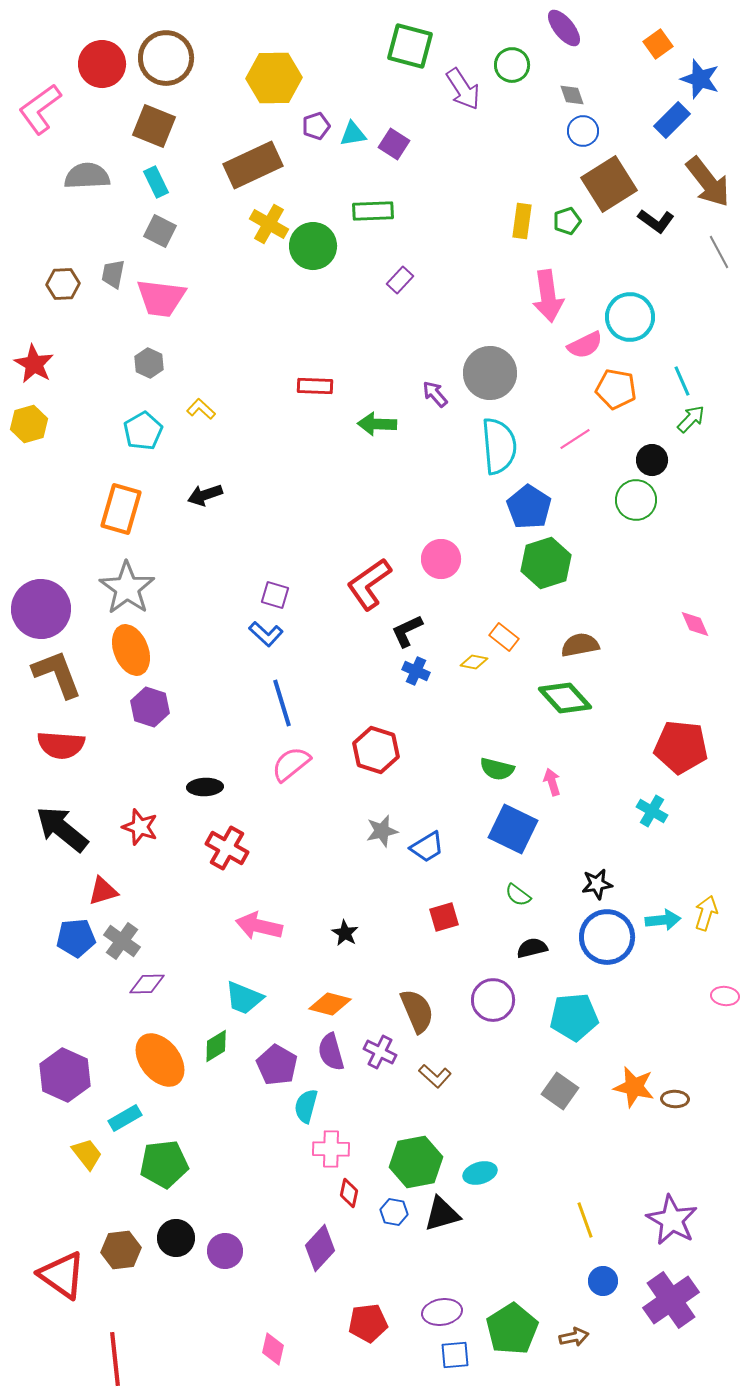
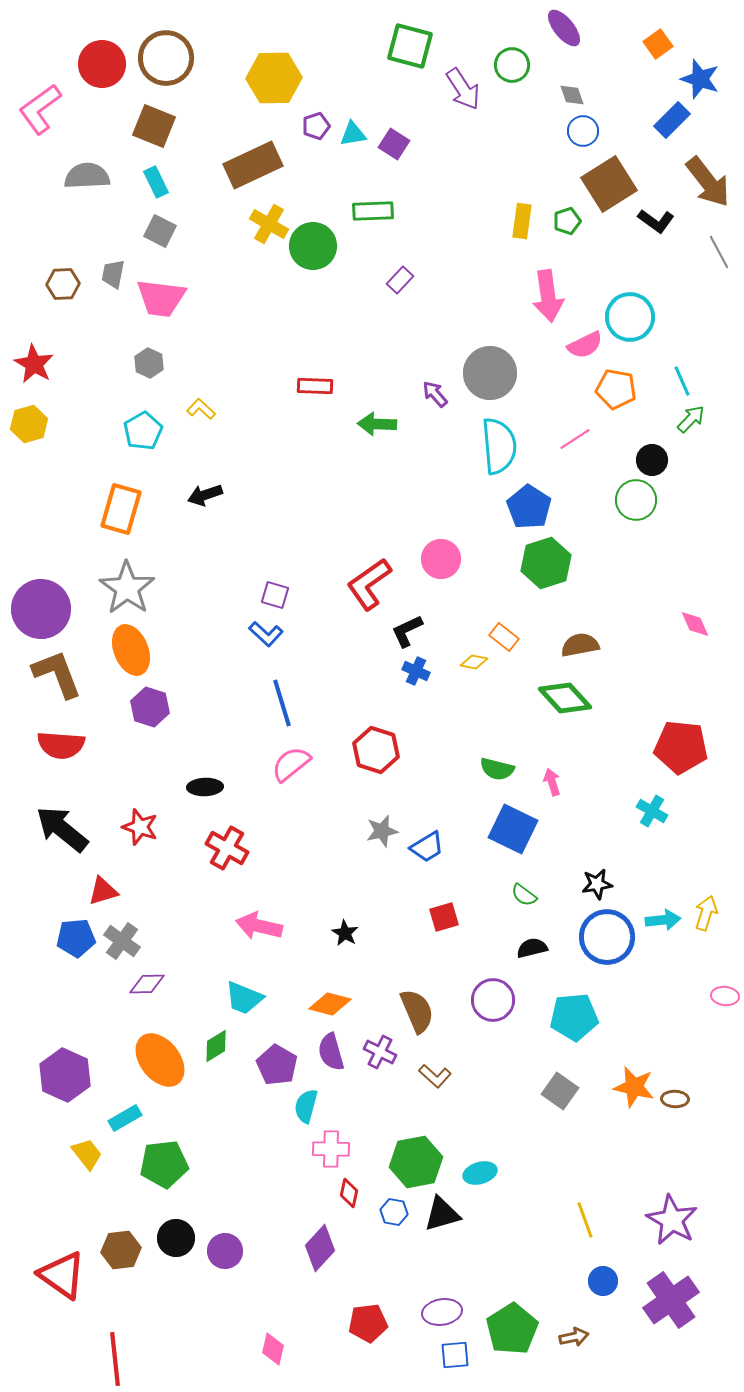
green semicircle at (518, 895): moved 6 px right
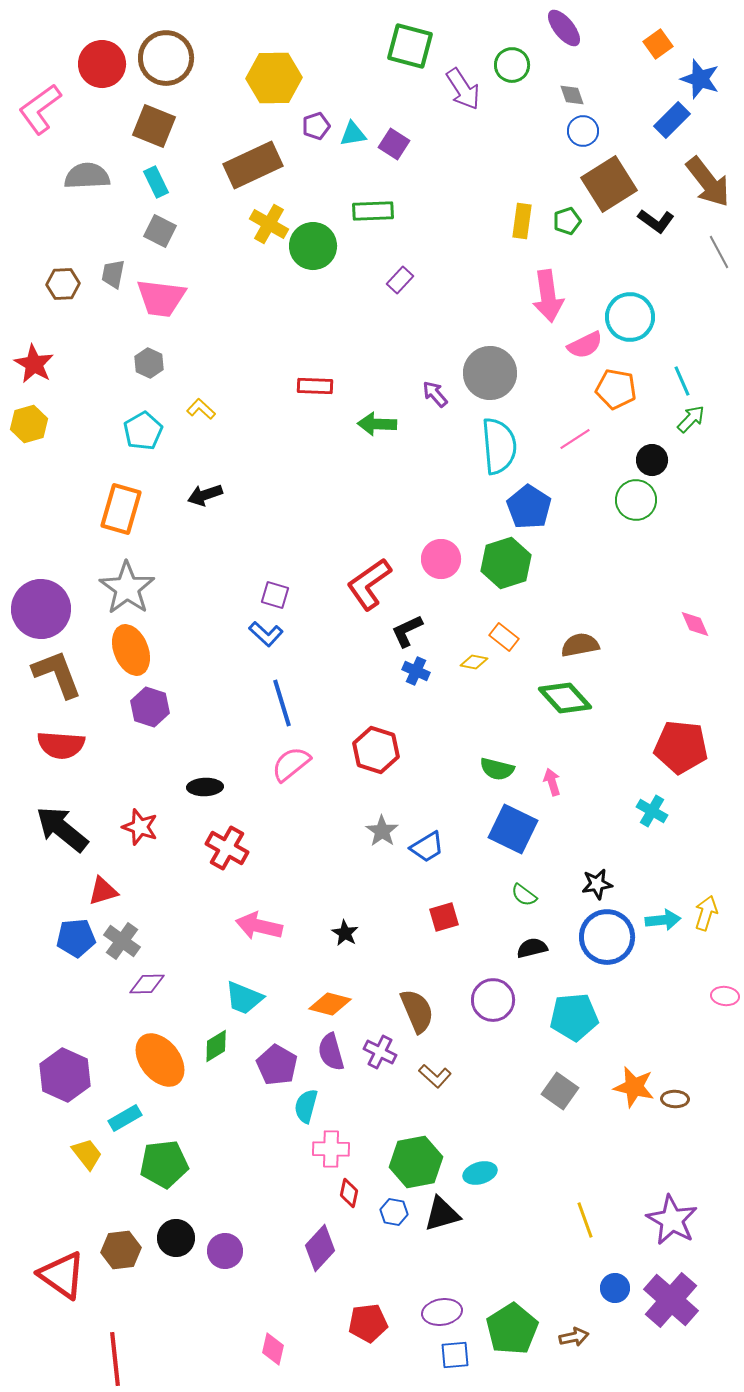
green hexagon at (546, 563): moved 40 px left
gray star at (382, 831): rotated 24 degrees counterclockwise
blue circle at (603, 1281): moved 12 px right, 7 px down
purple cross at (671, 1300): rotated 14 degrees counterclockwise
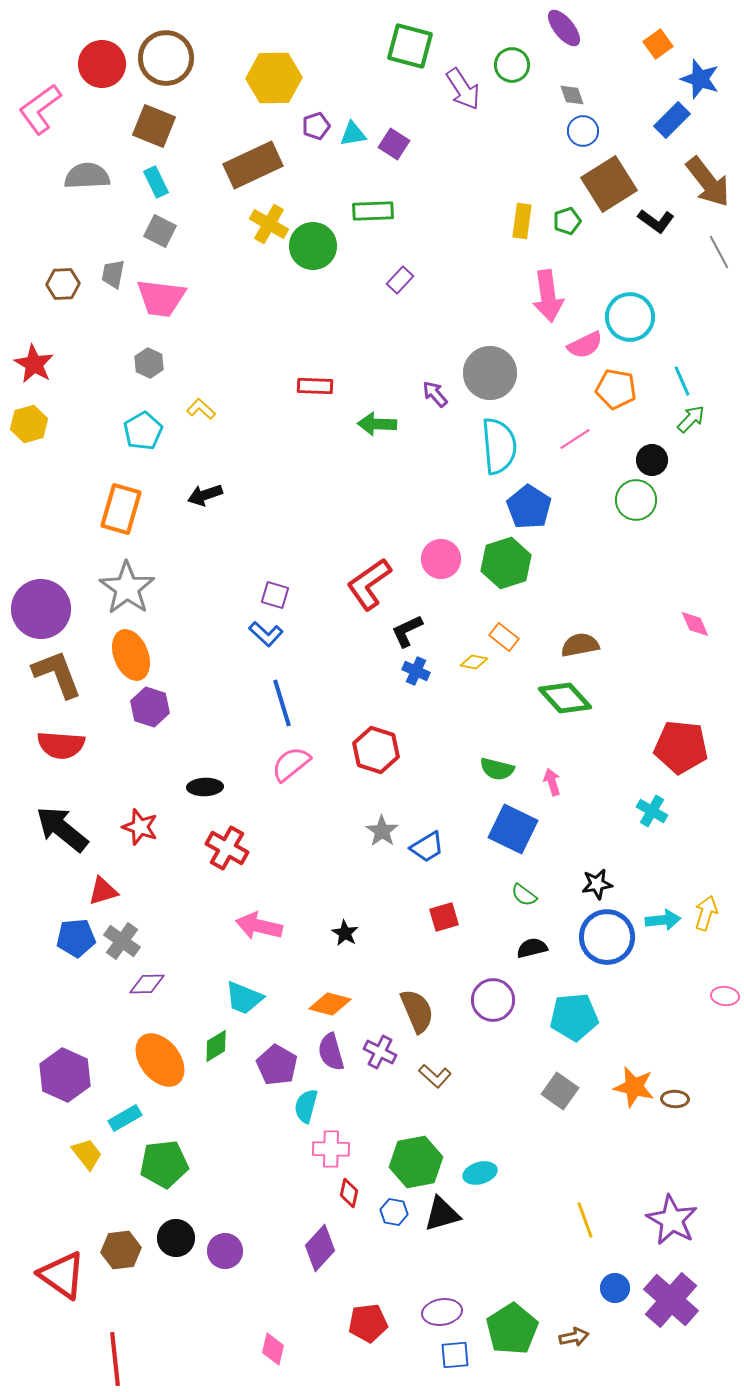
orange ellipse at (131, 650): moved 5 px down
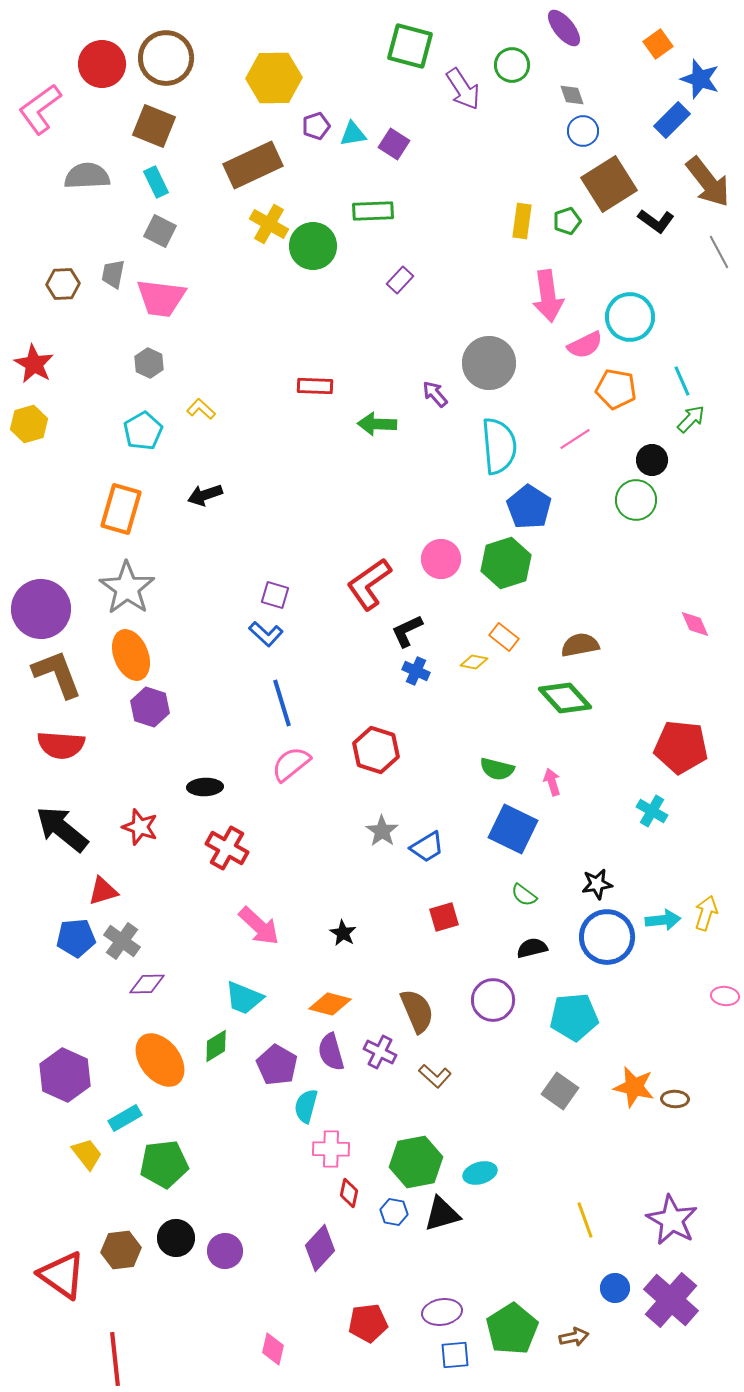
gray circle at (490, 373): moved 1 px left, 10 px up
pink arrow at (259, 926): rotated 150 degrees counterclockwise
black star at (345, 933): moved 2 px left
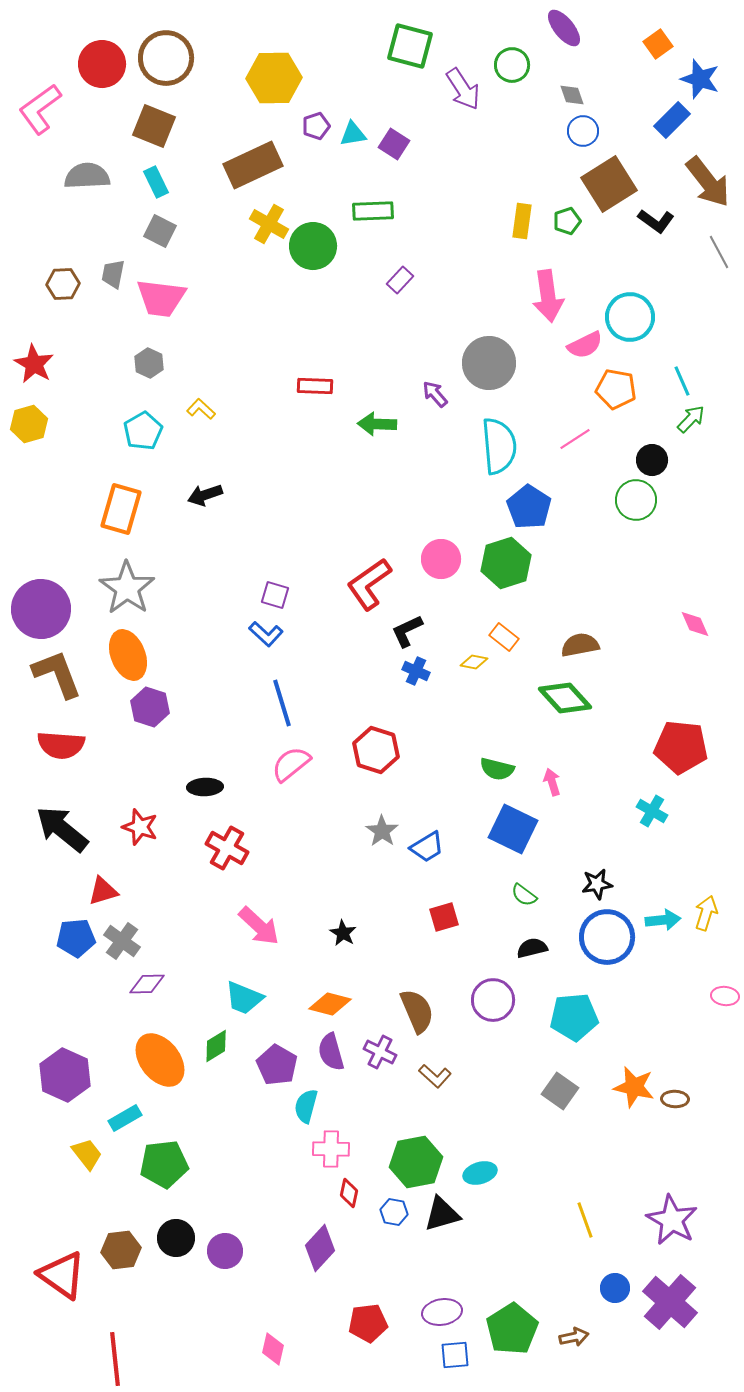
orange ellipse at (131, 655): moved 3 px left
purple cross at (671, 1300): moved 1 px left, 2 px down
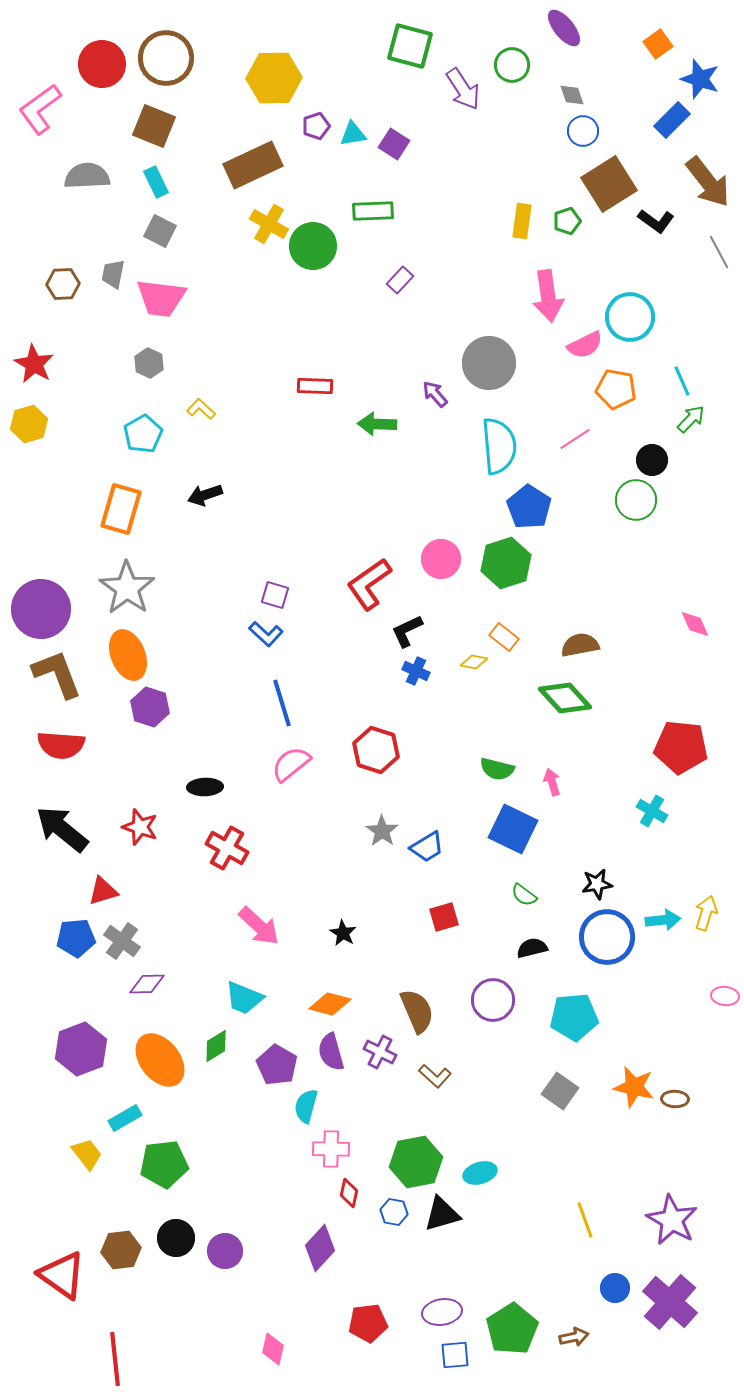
cyan pentagon at (143, 431): moved 3 px down
purple hexagon at (65, 1075): moved 16 px right, 26 px up; rotated 15 degrees clockwise
